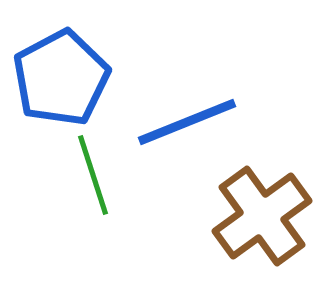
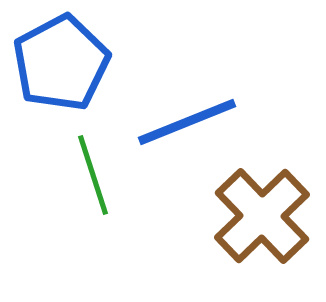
blue pentagon: moved 15 px up
brown cross: rotated 8 degrees counterclockwise
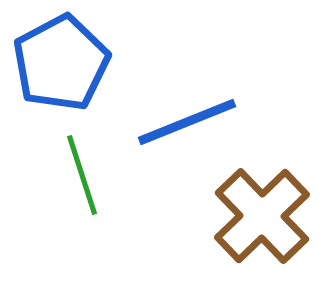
green line: moved 11 px left
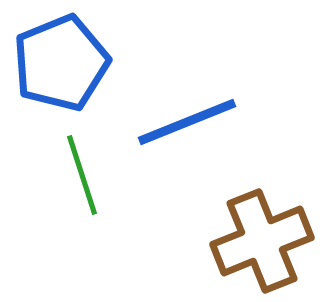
blue pentagon: rotated 6 degrees clockwise
brown cross: moved 25 px down; rotated 22 degrees clockwise
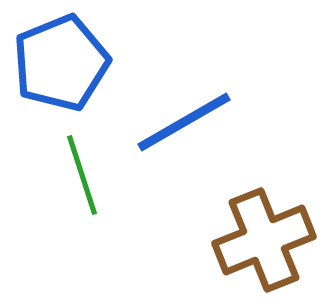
blue line: moved 3 px left; rotated 8 degrees counterclockwise
brown cross: moved 2 px right, 1 px up
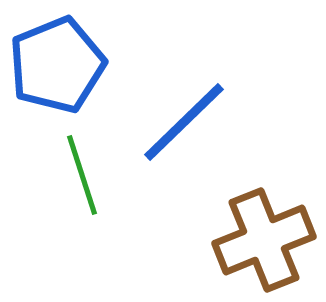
blue pentagon: moved 4 px left, 2 px down
blue line: rotated 14 degrees counterclockwise
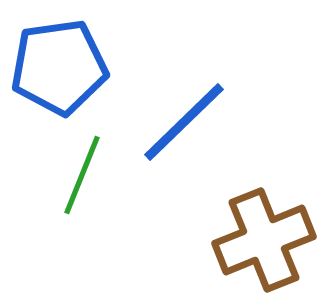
blue pentagon: moved 2 px right, 2 px down; rotated 14 degrees clockwise
green line: rotated 40 degrees clockwise
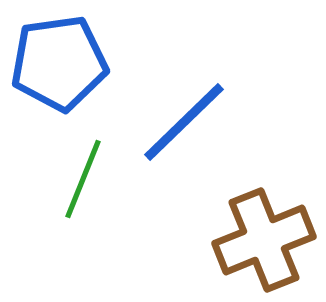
blue pentagon: moved 4 px up
green line: moved 1 px right, 4 px down
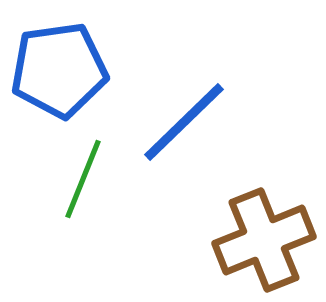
blue pentagon: moved 7 px down
